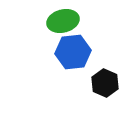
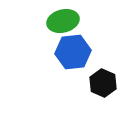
black hexagon: moved 2 px left
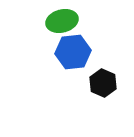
green ellipse: moved 1 px left
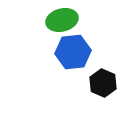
green ellipse: moved 1 px up
